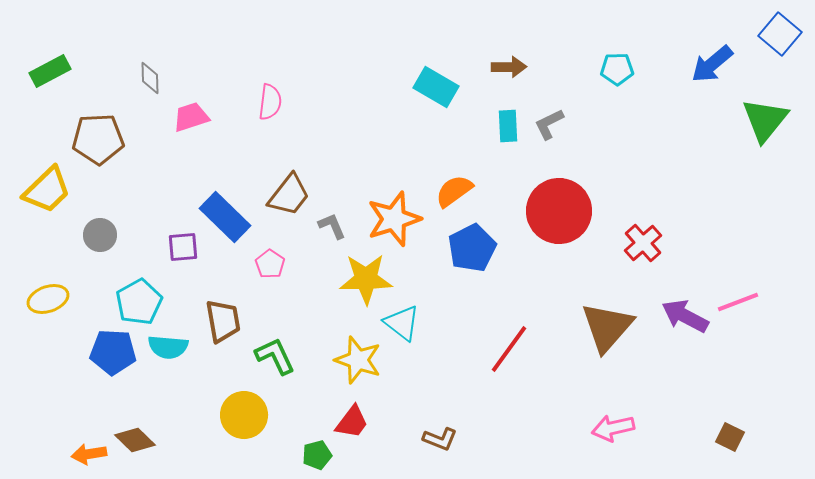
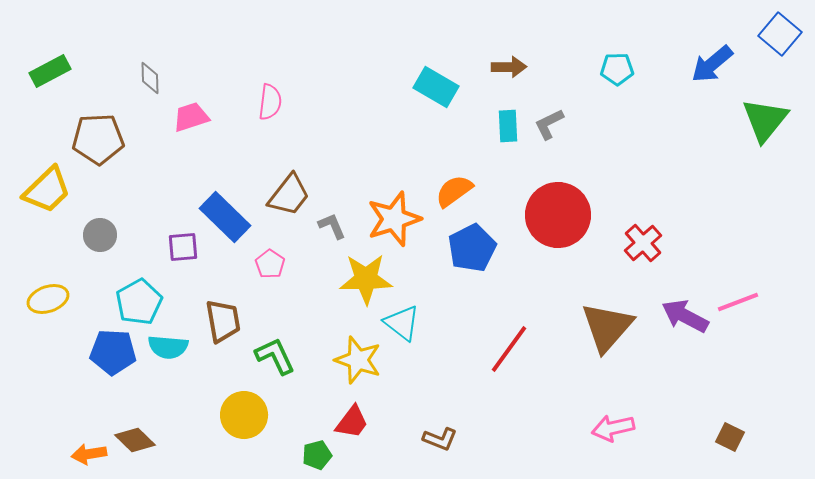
red circle at (559, 211): moved 1 px left, 4 px down
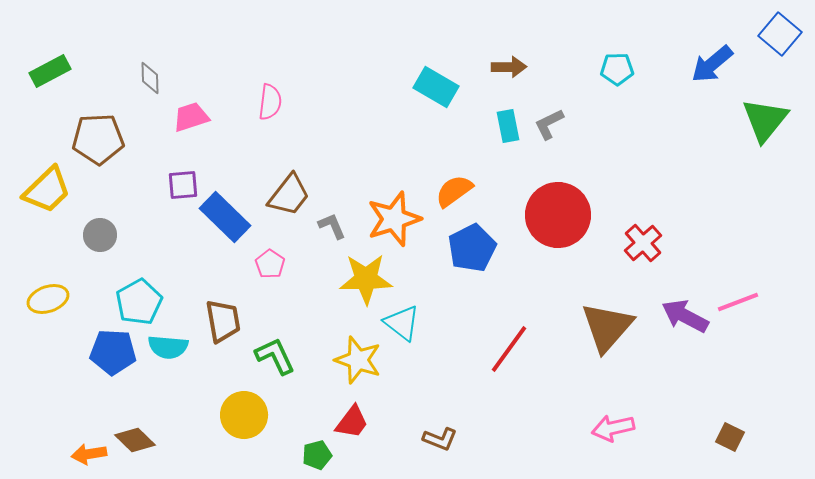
cyan rectangle at (508, 126): rotated 8 degrees counterclockwise
purple square at (183, 247): moved 62 px up
